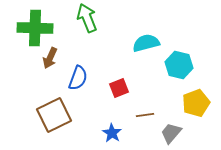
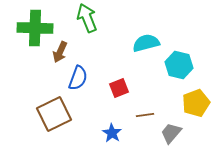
brown arrow: moved 10 px right, 6 px up
brown square: moved 1 px up
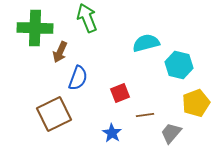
red square: moved 1 px right, 5 px down
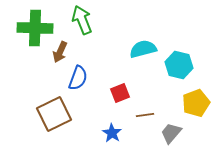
green arrow: moved 5 px left, 2 px down
cyan semicircle: moved 3 px left, 6 px down
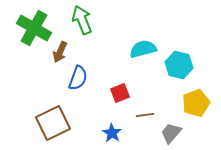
green cross: moved 1 px left; rotated 28 degrees clockwise
brown square: moved 1 px left, 9 px down
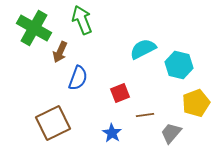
cyan semicircle: rotated 12 degrees counterclockwise
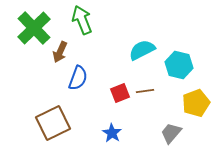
green cross: rotated 16 degrees clockwise
cyan semicircle: moved 1 px left, 1 px down
brown line: moved 24 px up
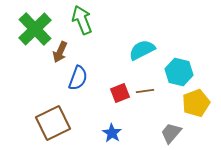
green cross: moved 1 px right, 1 px down
cyan hexagon: moved 7 px down
